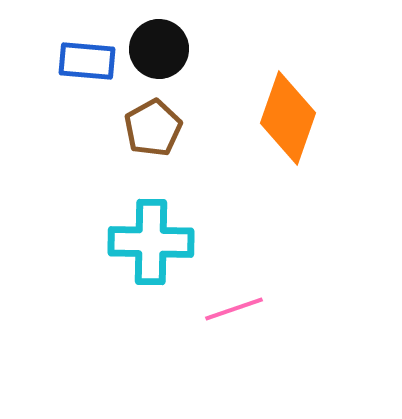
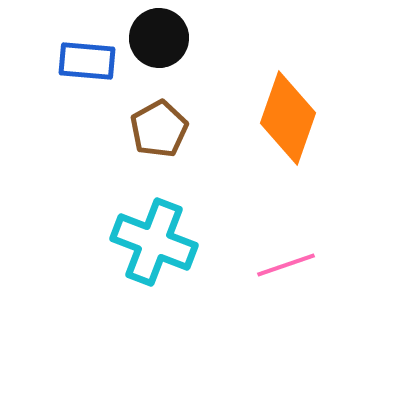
black circle: moved 11 px up
brown pentagon: moved 6 px right, 1 px down
cyan cross: moved 3 px right; rotated 20 degrees clockwise
pink line: moved 52 px right, 44 px up
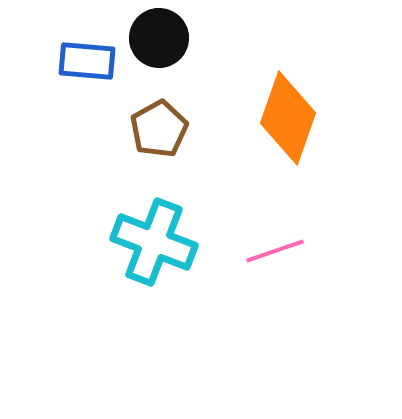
pink line: moved 11 px left, 14 px up
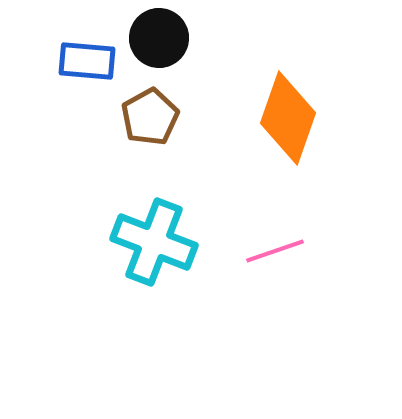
brown pentagon: moved 9 px left, 12 px up
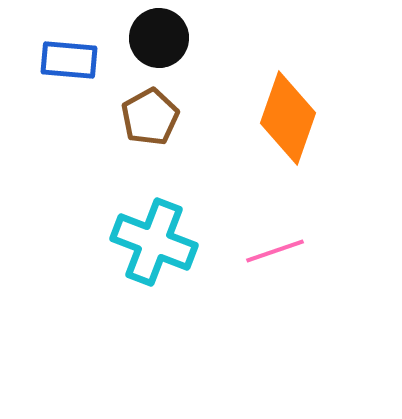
blue rectangle: moved 18 px left, 1 px up
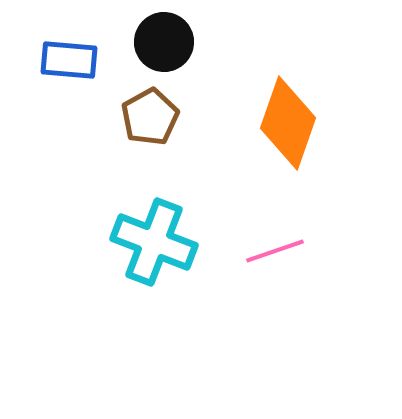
black circle: moved 5 px right, 4 px down
orange diamond: moved 5 px down
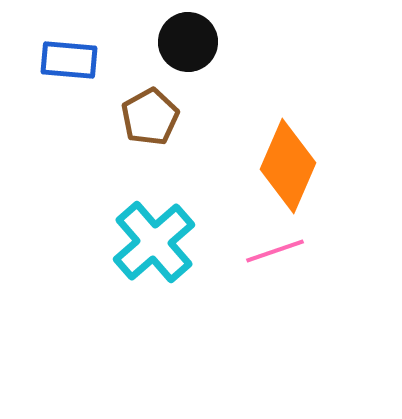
black circle: moved 24 px right
orange diamond: moved 43 px down; rotated 4 degrees clockwise
cyan cross: rotated 28 degrees clockwise
